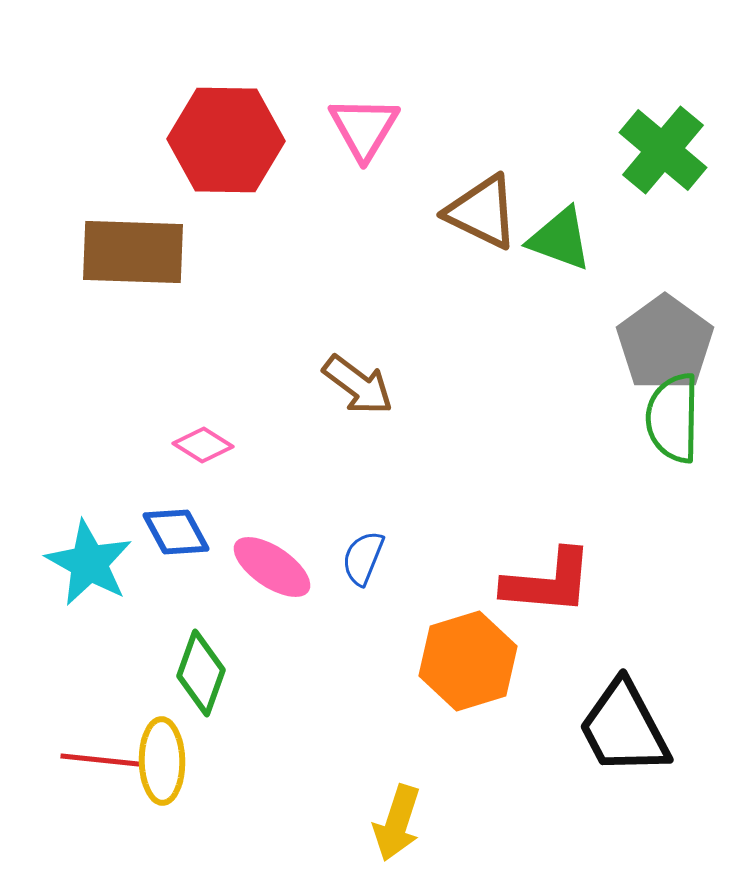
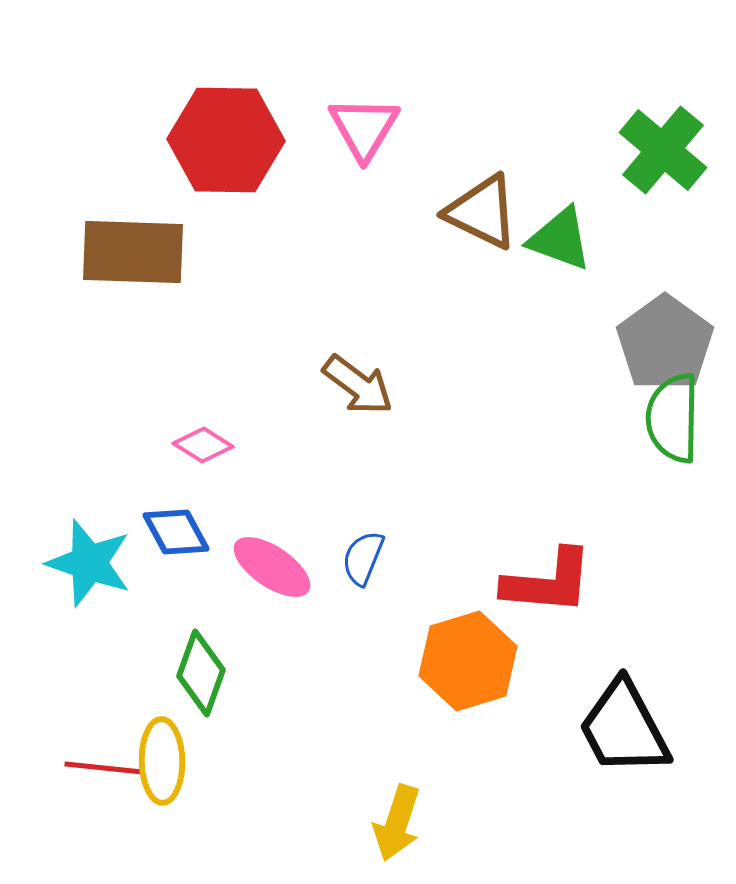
cyan star: rotated 10 degrees counterclockwise
red line: moved 4 px right, 8 px down
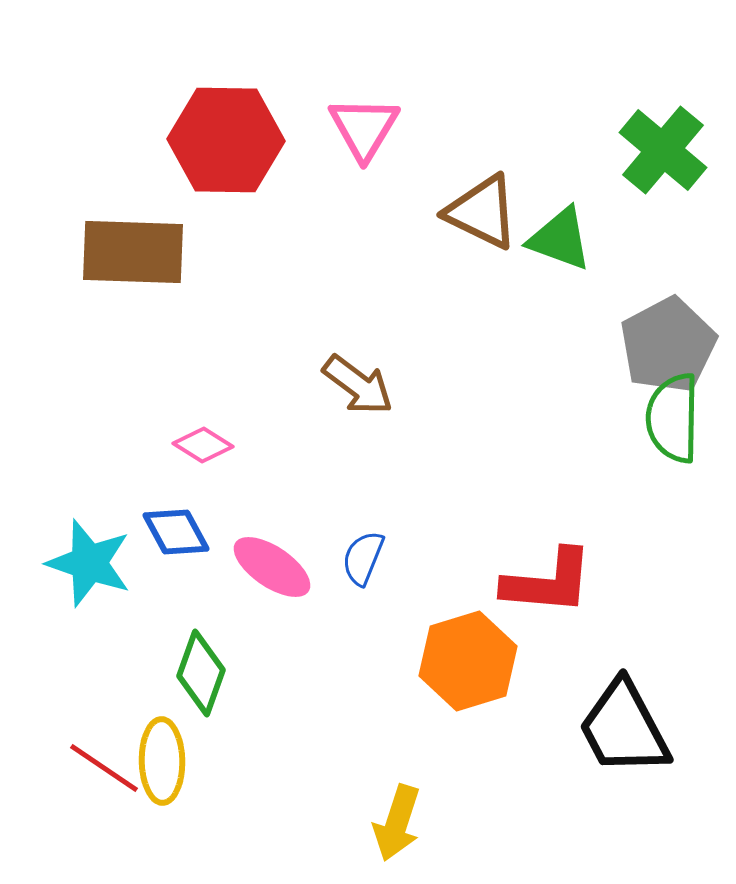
gray pentagon: moved 3 px right, 2 px down; rotated 8 degrees clockwise
red line: rotated 28 degrees clockwise
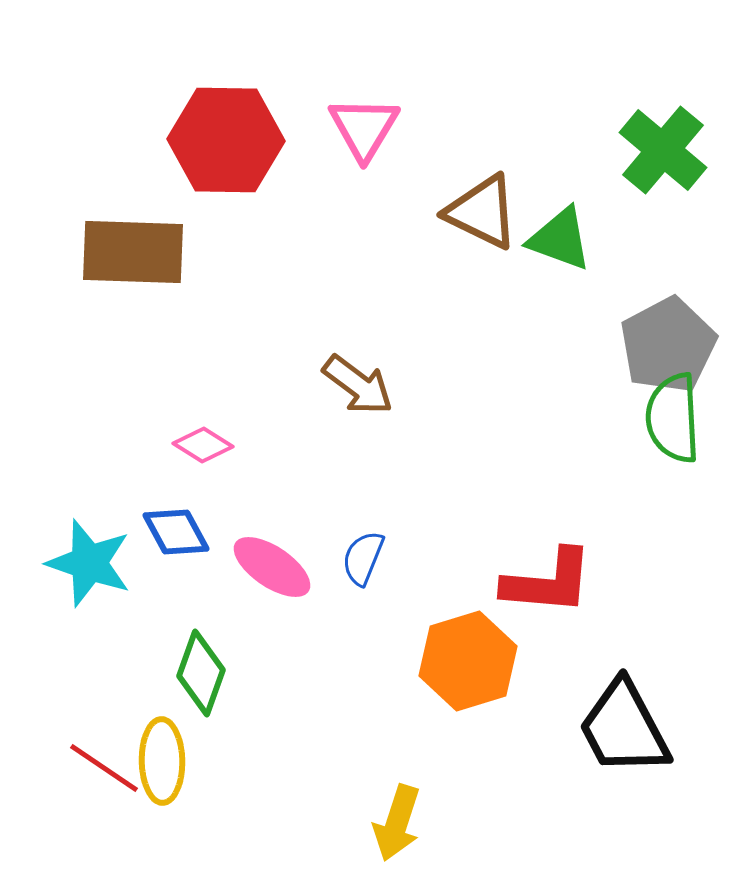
green semicircle: rotated 4 degrees counterclockwise
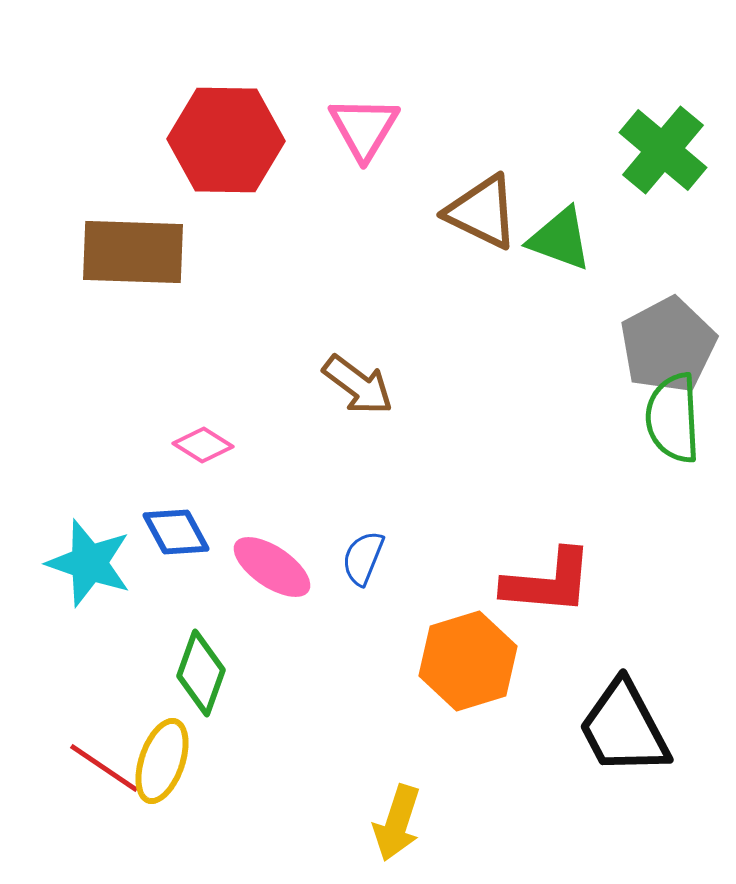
yellow ellipse: rotated 20 degrees clockwise
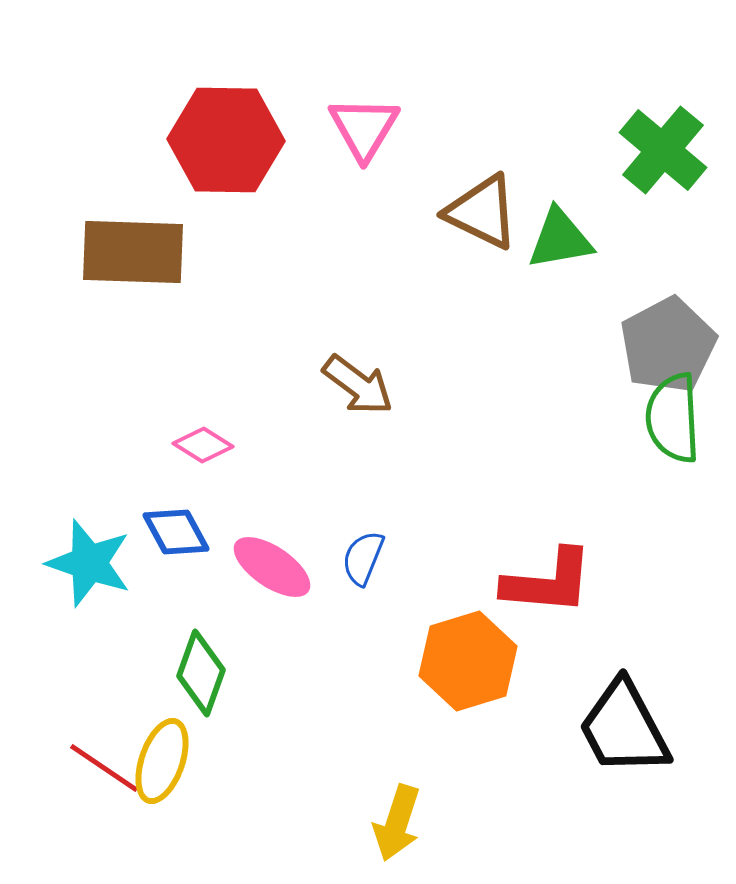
green triangle: rotated 30 degrees counterclockwise
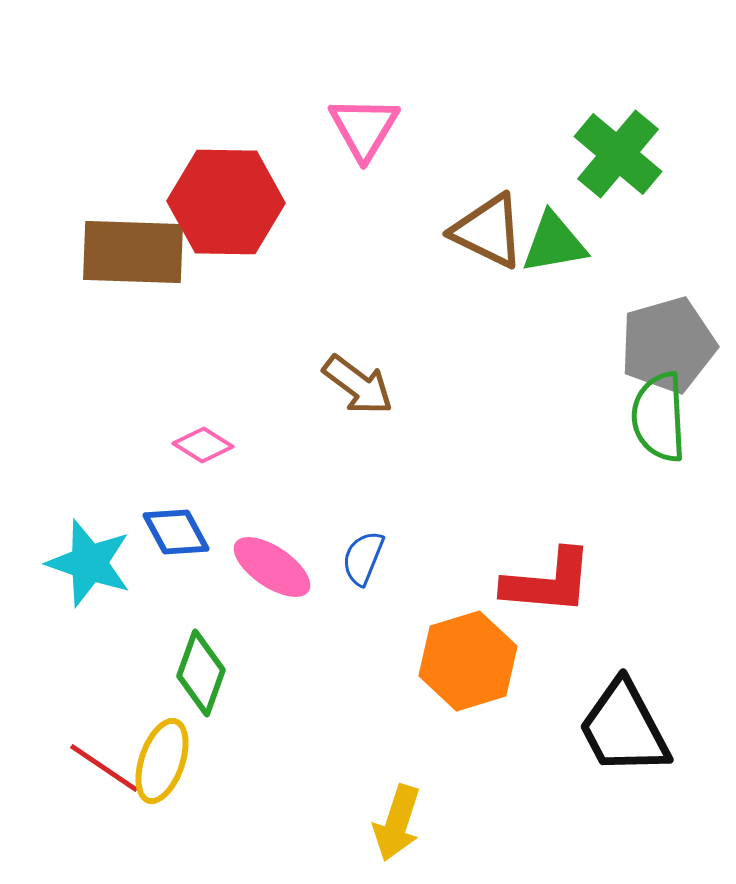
red hexagon: moved 62 px down
green cross: moved 45 px left, 4 px down
brown triangle: moved 6 px right, 19 px down
green triangle: moved 6 px left, 4 px down
gray pentagon: rotated 12 degrees clockwise
green semicircle: moved 14 px left, 1 px up
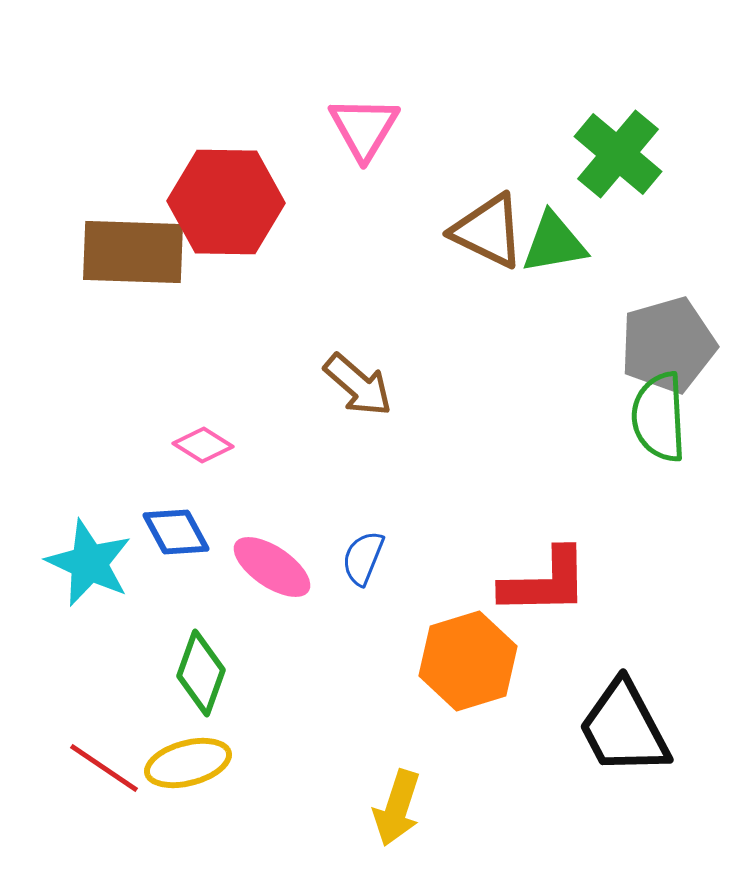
brown arrow: rotated 4 degrees clockwise
cyan star: rotated 6 degrees clockwise
red L-shape: moved 3 px left; rotated 6 degrees counterclockwise
yellow ellipse: moved 26 px right, 2 px down; rotated 56 degrees clockwise
yellow arrow: moved 15 px up
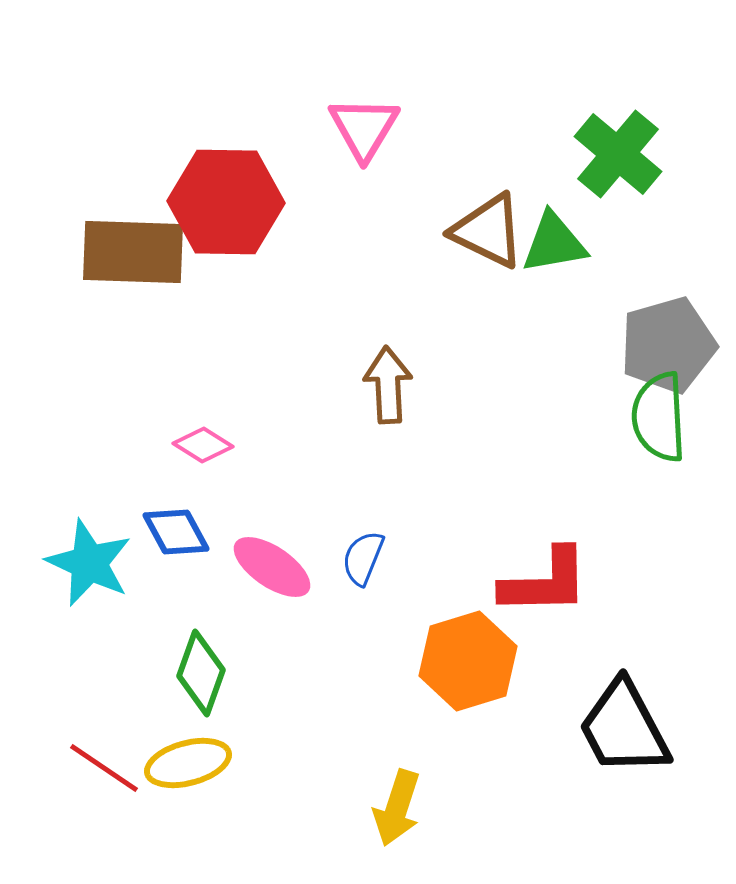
brown arrow: moved 30 px right; rotated 134 degrees counterclockwise
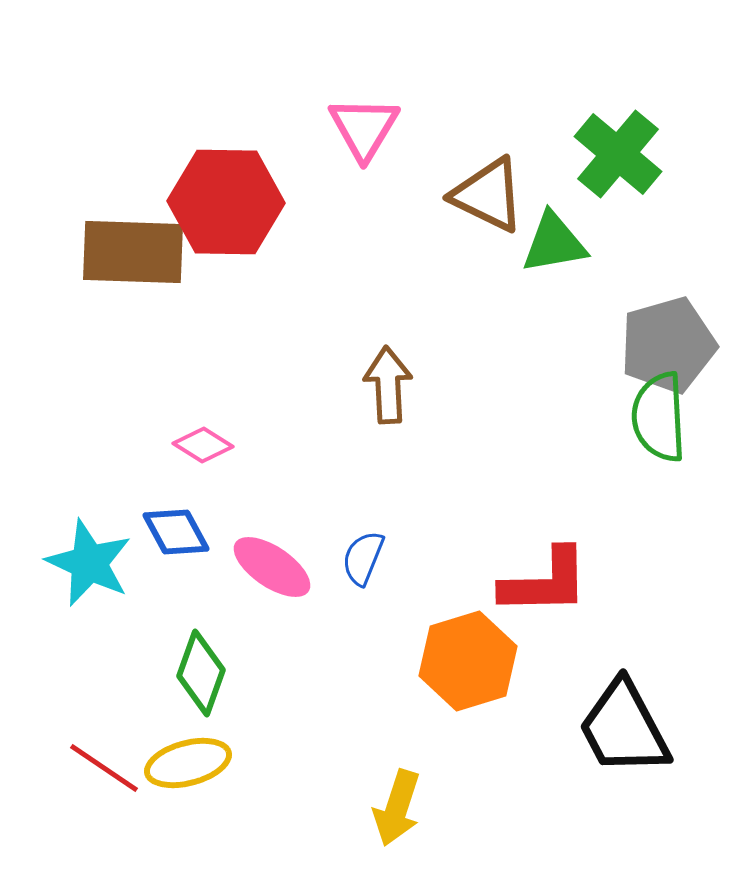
brown triangle: moved 36 px up
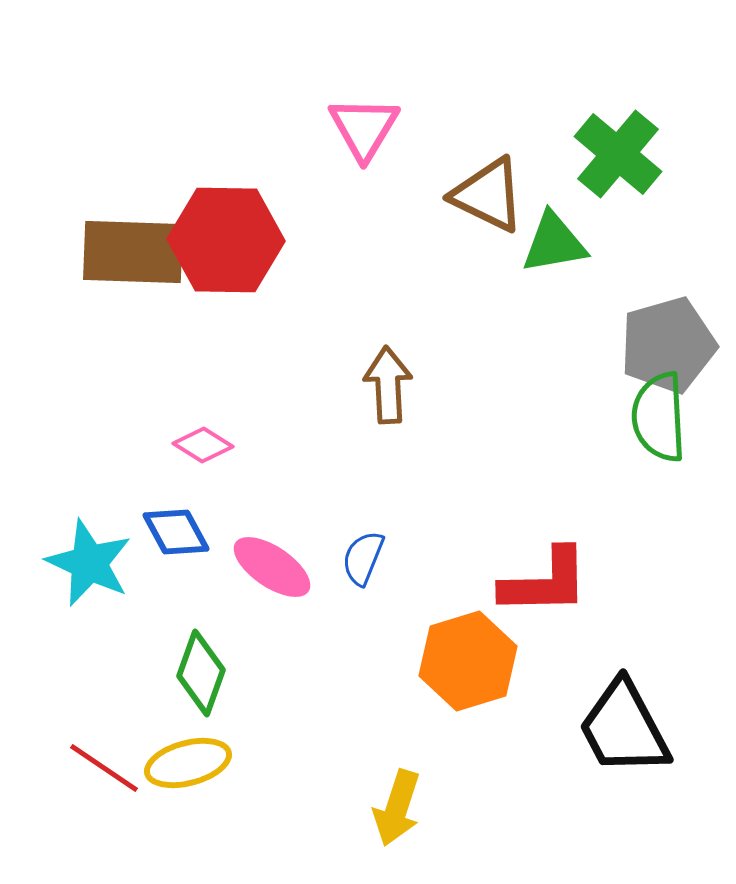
red hexagon: moved 38 px down
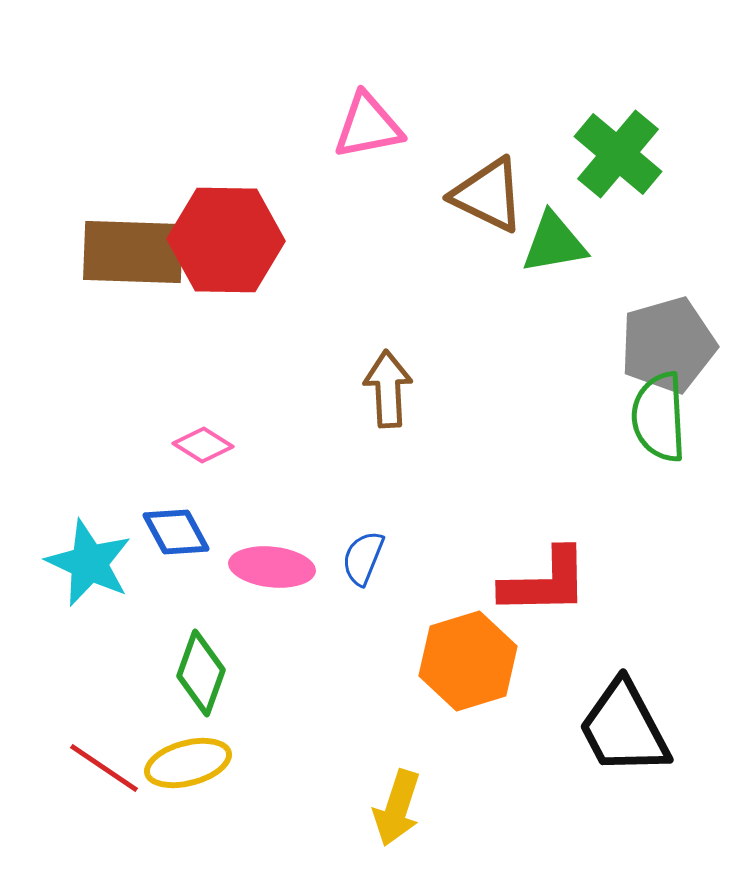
pink triangle: moved 4 px right, 2 px up; rotated 48 degrees clockwise
brown arrow: moved 4 px down
pink ellipse: rotated 28 degrees counterclockwise
